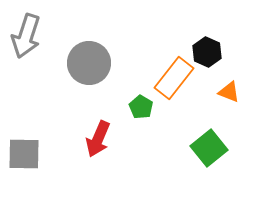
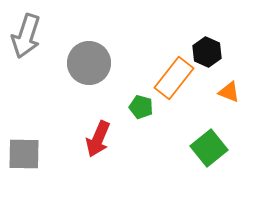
green pentagon: rotated 15 degrees counterclockwise
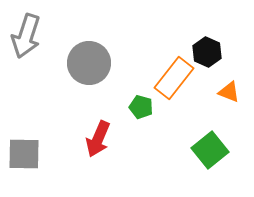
green square: moved 1 px right, 2 px down
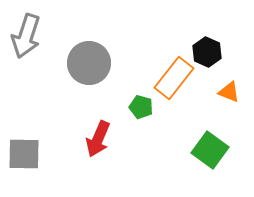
green square: rotated 15 degrees counterclockwise
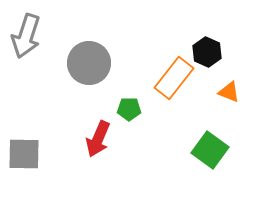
green pentagon: moved 12 px left, 2 px down; rotated 15 degrees counterclockwise
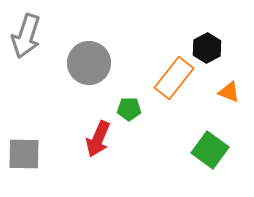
black hexagon: moved 4 px up; rotated 8 degrees clockwise
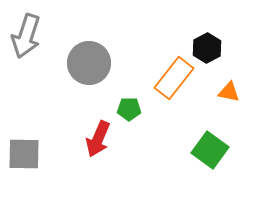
orange triangle: rotated 10 degrees counterclockwise
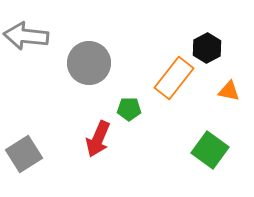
gray arrow: rotated 78 degrees clockwise
orange triangle: moved 1 px up
gray square: rotated 33 degrees counterclockwise
